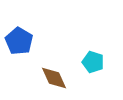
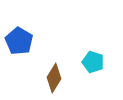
brown diamond: rotated 56 degrees clockwise
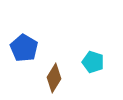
blue pentagon: moved 5 px right, 7 px down
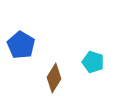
blue pentagon: moved 3 px left, 3 px up
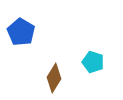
blue pentagon: moved 13 px up
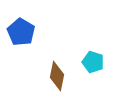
brown diamond: moved 3 px right, 2 px up; rotated 20 degrees counterclockwise
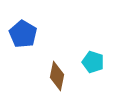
blue pentagon: moved 2 px right, 2 px down
